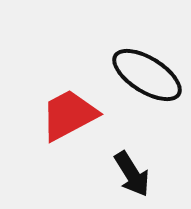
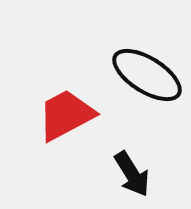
red trapezoid: moved 3 px left
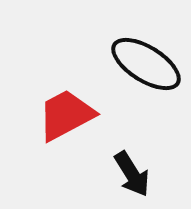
black ellipse: moved 1 px left, 11 px up
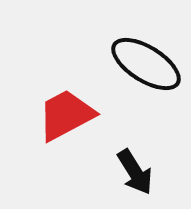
black arrow: moved 3 px right, 2 px up
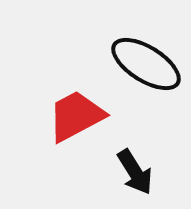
red trapezoid: moved 10 px right, 1 px down
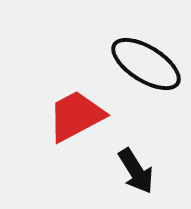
black arrow: moved 1 px right, 1 px up
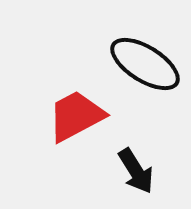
black ellipse: moved 1 px left
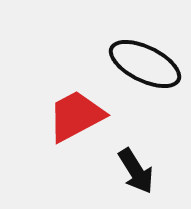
black ellipse: rotated 6 degrees counterclockwise
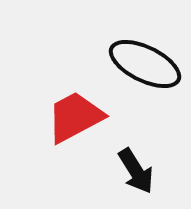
red trapezoid: moved 1 px left, 1 px down
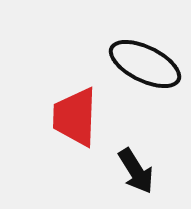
red trapezoid: rotated 60 degrees counterclockwise
